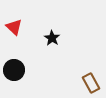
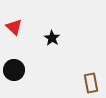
brown rectangle: rotated 18 degrees clockwise
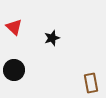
black star: rotated 21 degrees clockwise
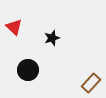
black circle: moved 14 px right
brown rectangle: rotated 54 degrees clockwise
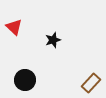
black star: moved 1 px right, 2 px down
black circle: moved 3 px left, 10 px down
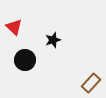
black circle: moved 20 px up
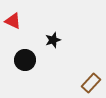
red triangle: moved 1 px left, 6 px up; rotated 18 degrees counterclockwise
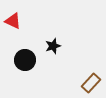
black star: moved 6 px down
